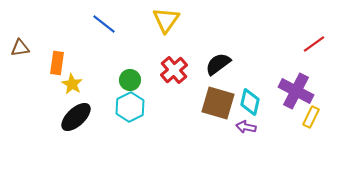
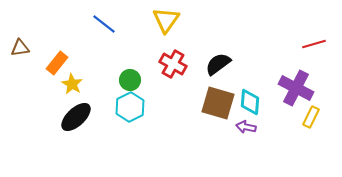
red line: rotated 20 degrees clockwise
orange rectangle: rotated 30 degrees clockwise
red cross: moved 1 px left, 6 px up; rotated 20 degrees counterclockwise
purple cross: moved 3 px up
cyan diamond: rotated 8 degrees counterclockwise
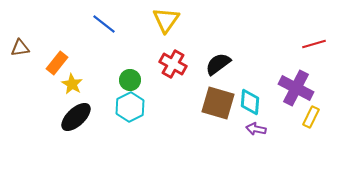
purple arrow: moved 10 px right, 2 px down
